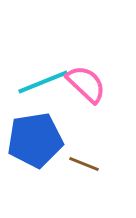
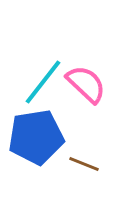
cyan line: rotated 30 degrees counterclockwise
blue pentagon: moved 1 px right, 3 px up
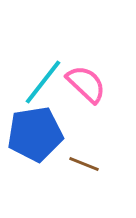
blue pentagon: moved 1 px left, 3 px up
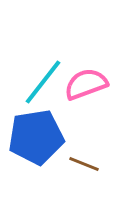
pink semicircle: rotated 63 degrees counterclockwise
blue pentagon: moved 1 px right, 3 px down
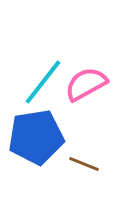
pink semicircle: rotated 9 degrees counterclockwise
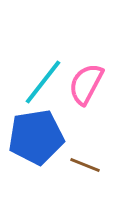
pink semicircle: rotated 33 degrees counterclockwise
brown line: moved 1 px right, 1 px down
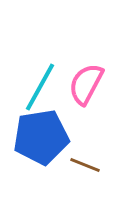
cyan line: moved 3 px left, 5 px down; rotated 9 degrees counterclockwise
blue pentagon: moved 5 px right
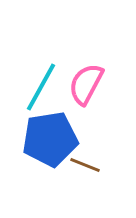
cyan line: moved 1 px right
blue pentagon: moved 9 px right, 2 px down
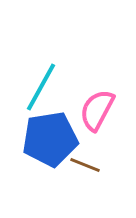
pink semicircle: moved 11 px right, 26 px down
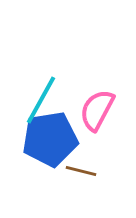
cyan line: moved 13 px down
brown line: moved 4 px left, 6 px down; rotated 8 degrees counterclockwise
